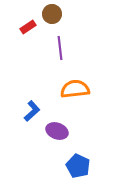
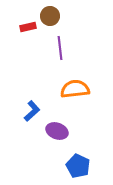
brown circle: moved 2 px left, 2 px down
red rectangle: rotated 21 degrees clockwise
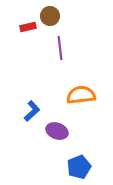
orange semicircle: moved 6 px right, 6 px down
blue pentagon: moved 1 px right, 1 px down; rotated 25 degrees clockwise
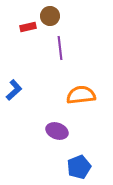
blue L-shape: moved 18 px left, 21 px up
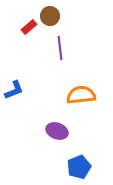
red rectangle: moved 1 px right; rotated 28 degrees counterclockwise
blue L-shape: rotated 20 degrees clockwise
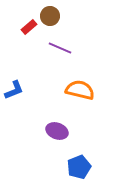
purple line: rotated 60 degrees counterclockwise
orange semicircle: moved 1 px left, 5 px up; rotated 20 degrees clockwise
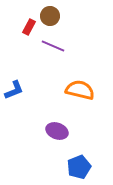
red rectangle: rotated 21 degrees counterclockwise
purple line: moved 7 px left, 2 px up
